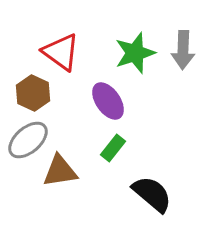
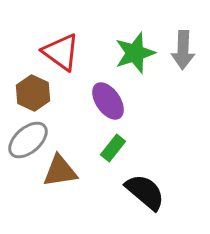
black semicircle: moved 7 px left, 2 px up
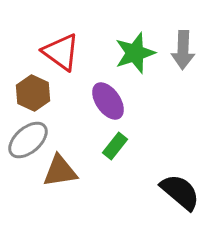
green rectangle: moved 2 px right, 2 px up
black semicircle: moved 35 px right
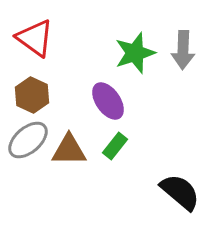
red triangle: moved 26 px left, 14 px up
brown hexagon: moved 1 px left, 2 px down
brown triangle: moved 9 px right, 21 px up; rotated 9 degrees clockwise
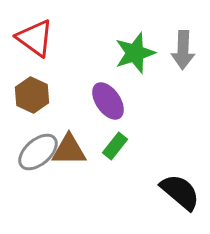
gray ellipse: moved 10 px right, 12 px down
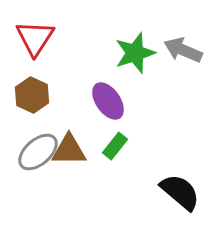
red triangle: rotated 27 degrees clockwise
gray arrow: rotated 111 degrees clockwise
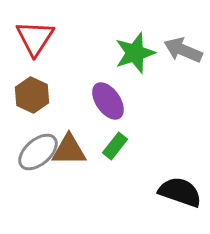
black semicircle: rotated 21 degrees counterclockwise
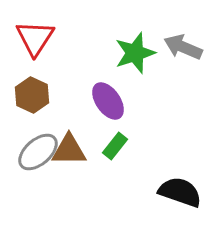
gray arrow: moved 3 px up
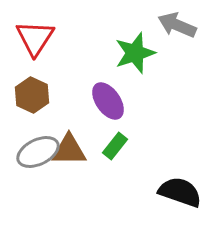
gray arrow: moved 6 px left, 22 px up
gray ellipse: rotated 15 degrees clockwise
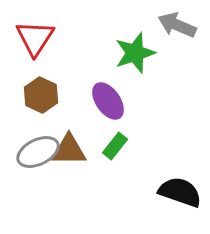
brown hexagon: moved 9 px right
